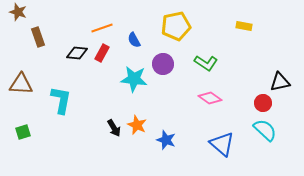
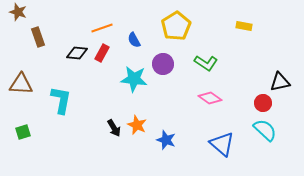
yellow pentagon: rotated 20 degrees counterclockwise
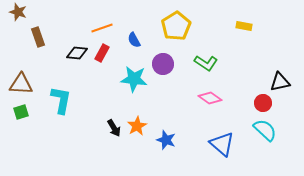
orange star: moved 1 px down; rotated 18 degrees clockwise
green square: moved 2 px left, 20 px up
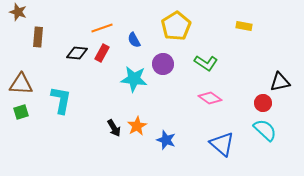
brown rectangle: rotated 24 degrees clockwise
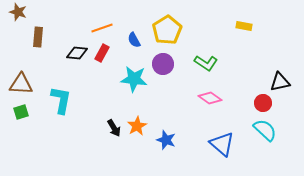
yellow pentagon: moved 9 px left, 4 px down
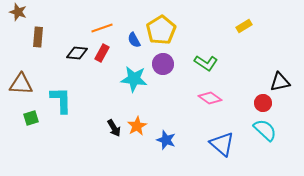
yellow rectangle: rotated 42 degrees counterclockwise
yellow pentagon: moved 6 px left
cyan L-shape: rotated 12 degrees counterclockwise
green square: moved 10 px right, 6 px down
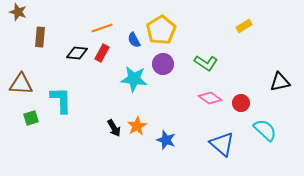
brown rectangle: moved 2 px right
red circle: moved 22 px left
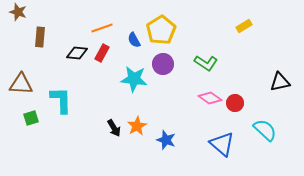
red circle: moved 6 px left
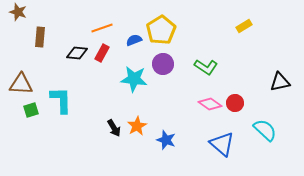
blue semicircle: rotated 98 degrees clockwise
green L-shape: moved 4 px down
pink diamond: moved 6 px down
green square: moved 8 px up
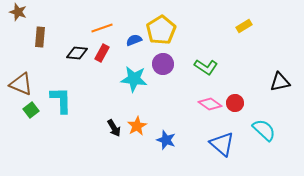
brown triangle: rotated 20 degrees clockwise
green square: rotated 21 degrees counterclockwise
cyan semicircle: moved 1 px left
